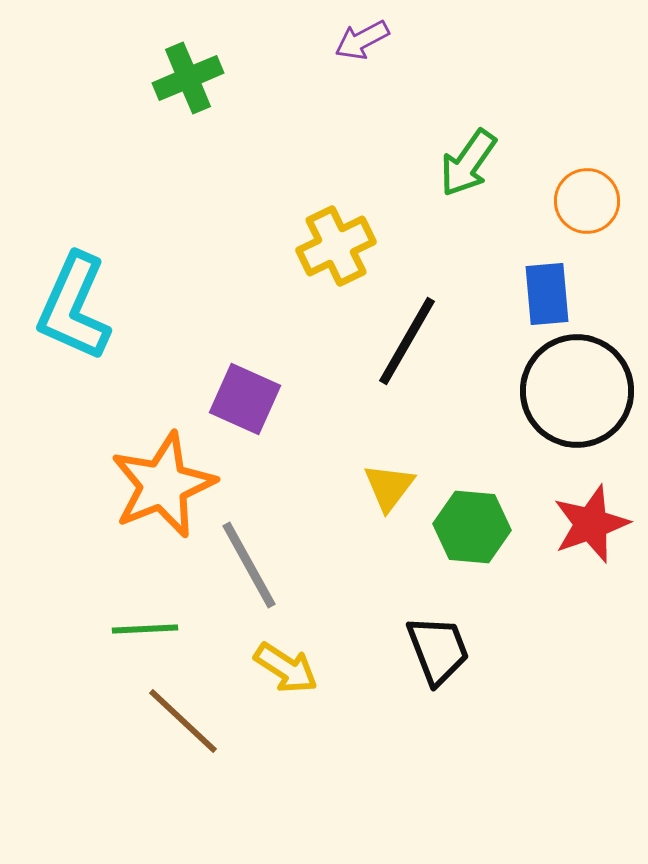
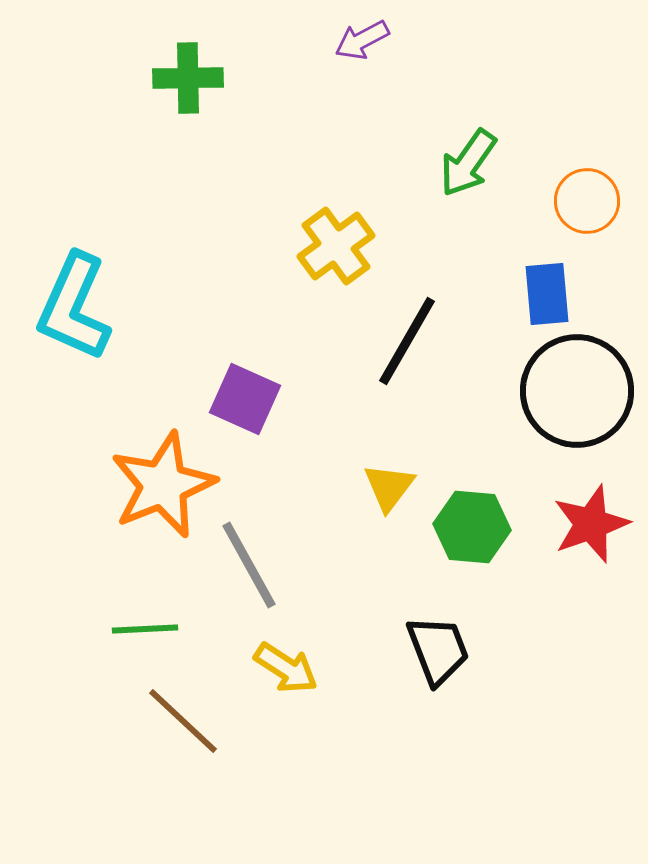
green cross: rotated 22 degrees clockwise
yellow cross: rotated 10 degrees counterclockwise
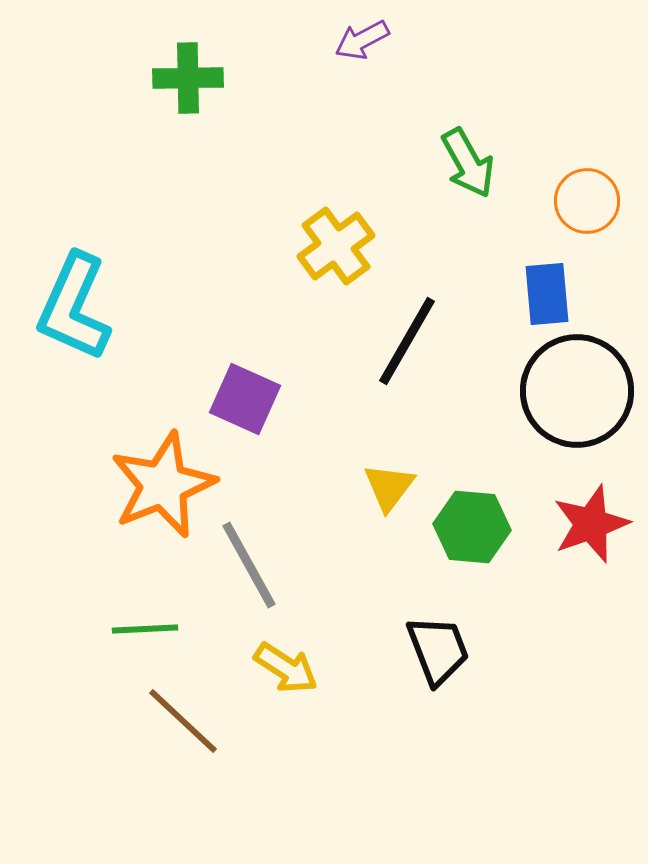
green arrow: rotated 64 degrees counterclockwise
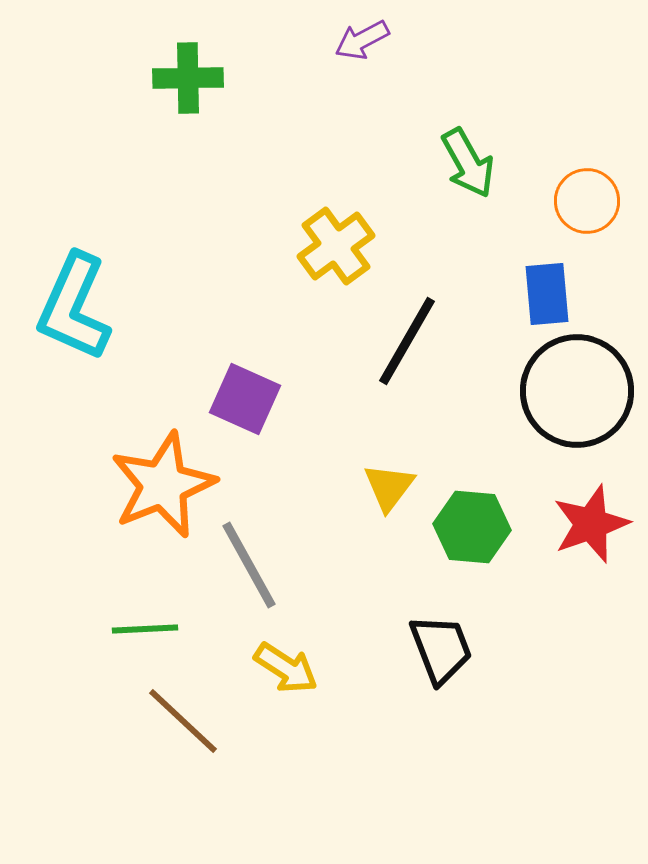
black trapezoid: moved 3 px right, 1 px up
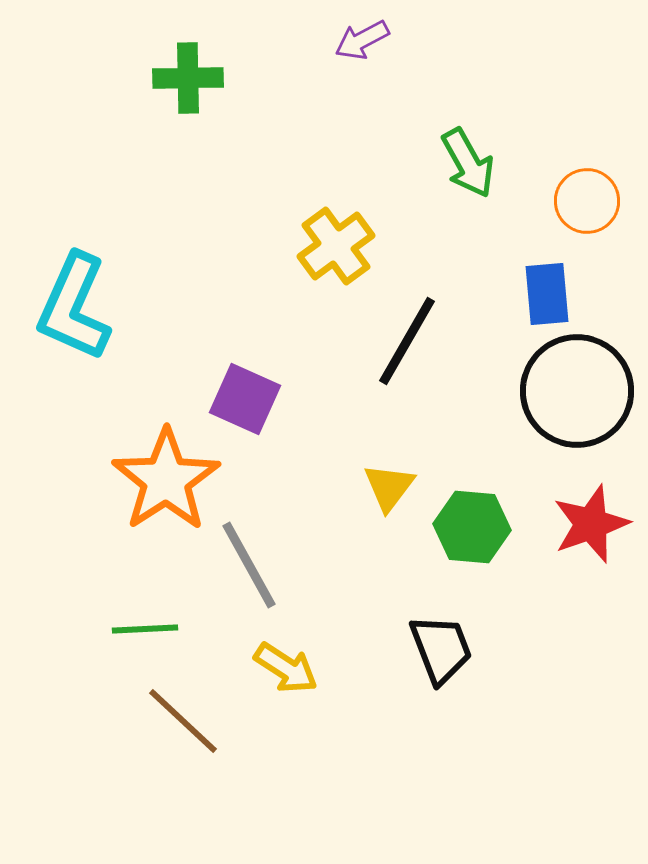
orange star: moved 3 px right, 5 px up; rotated 11 degrees counterclockwise
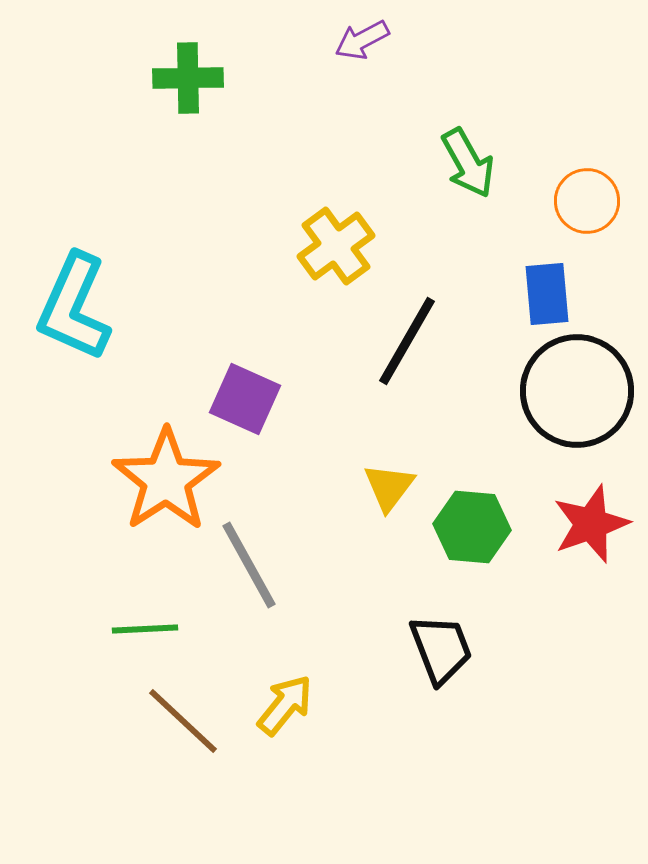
yellow arrow: moved 1 px left, 37 px down; rotated 84 degrees counterclockwise
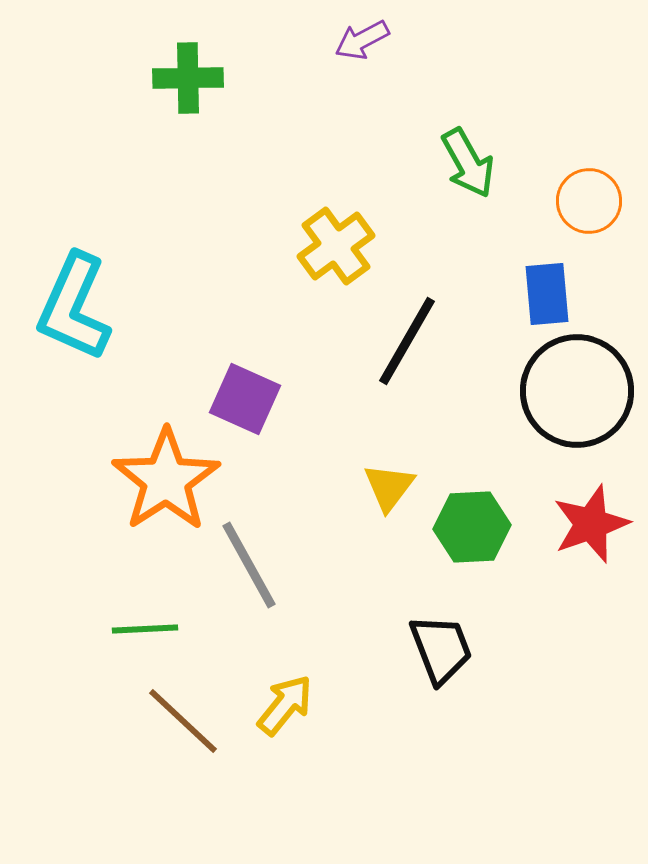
orange circle: moved 2 px right
green hexagon: rotated 8 degrees counterclockwise
